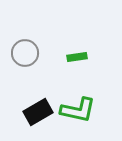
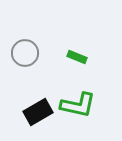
green rectangle: rotated 30 degrees clockwise
green L-shape: moved 5 px up
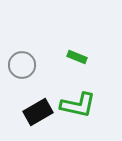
gray circle: moved 3 px left, 12 px down
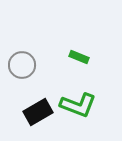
green rectangle: moved 2 px right
green L-shape: rotated 9 degrees clockwise
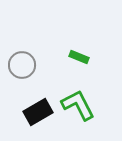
green L-shape: rotated 138 degrees counterclockwise
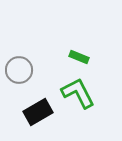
gray circle: moved 3 px left, 5 px down
green L-shape: moved 12 px up
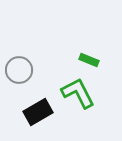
green rectangle: moved 10 px right, 3 px down
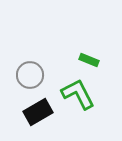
gray circle: moved 11 px right, 5 px down
green L-shape: moved 1 px down
